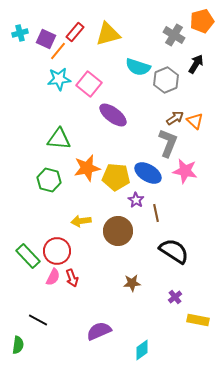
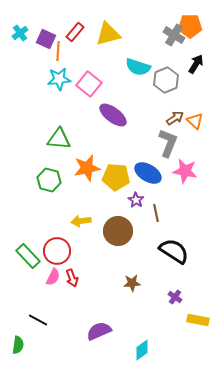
orange pentagon: moved 12 px left, 5 px down; rotated 15 degrees clockwise
cyan cross: rotated 21 degrees counterclockwise
orange line: rotated 36 degrees counterclockwise
purple cross: rotated 16 degrees counterclockwise
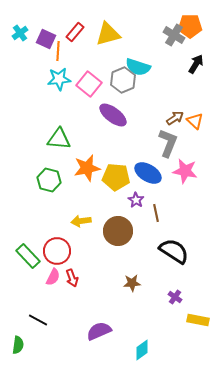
gray hexagon: moved 43 px left
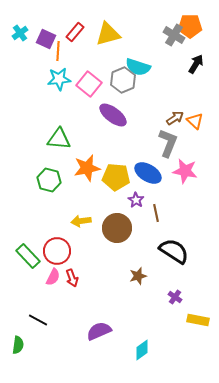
brown circle: moved 1 px left, 3 px up
brown star: moved 6 px right, 7 px up; rotated 12 degrees counterclockwise
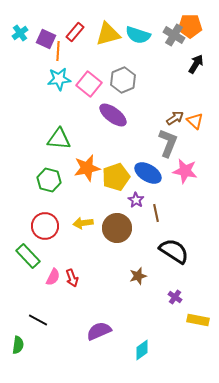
cyan semicircle: moved 32 px up
yellow pentagon: rotated 24 degrees counterclockwise
yellow arrow: moved 2 px right, 2 px down
red circle: moved 12 px left, 25 px up
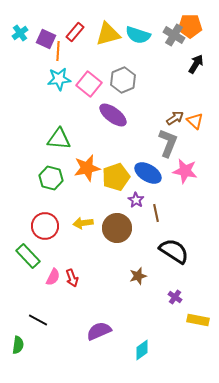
green hexagon: moved 2 px right, 2 px up
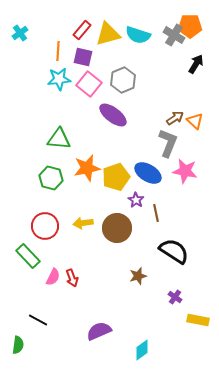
red rectangle: moved 7 px right, 2 px up
purple square: moved 37 px right, 18 px down; rotated 12 degrees counterclockwise
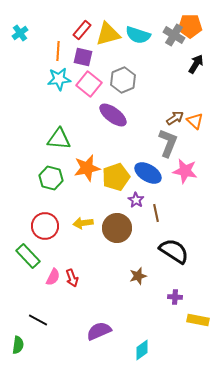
purple cross: rotated 32 degrees counterclockwise
